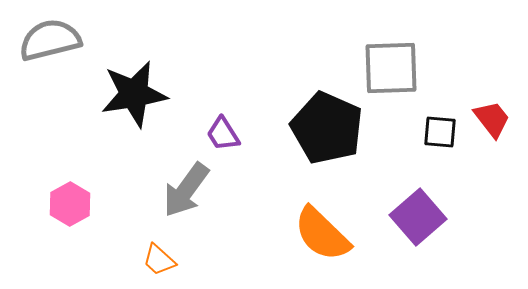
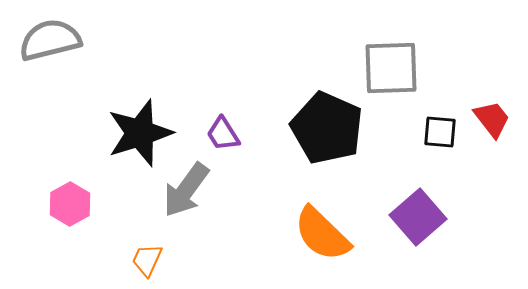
black star: moved 6 px right, 39 px down; rotated 8 degrees counterclockwise
orange trapezoid: moved 12 px left; rotated 72 degrees clockwise
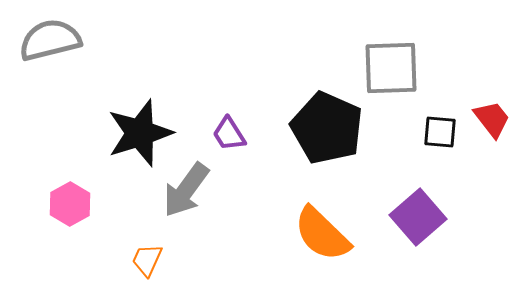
purple trapezoid: moved 6 px right
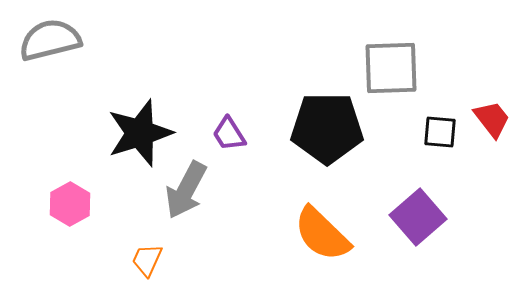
black pentagon: rotated 24 degrees counterclockwise
gray arrow: rotated 8 degrees counterclockwise
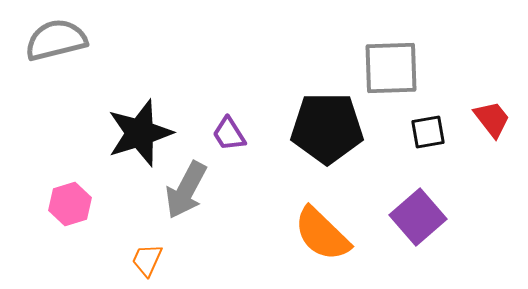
gray semicircle: moved 6 px right
black square: moved 12 px left; rotated 15 degrees counterclockwise
pink hexagon: rotated 12 degrees clockwise
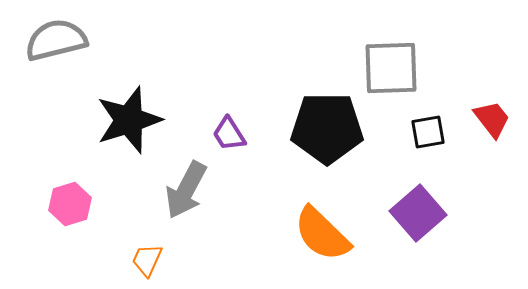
black star: moved 11 px left, 13 px up
purple square: moved 4 px up
